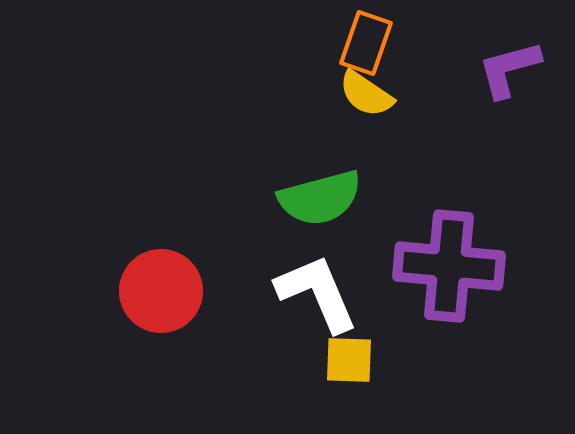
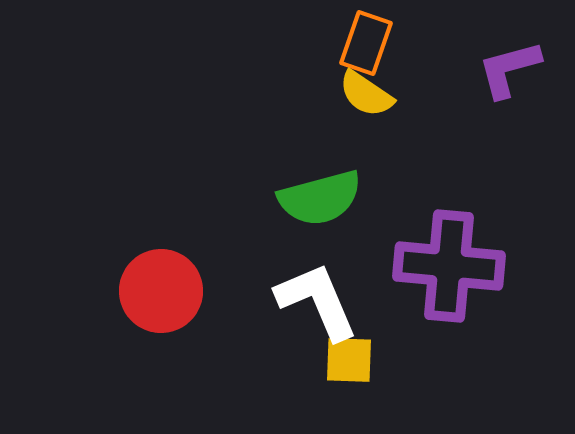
white L-shape: moved 8 px down
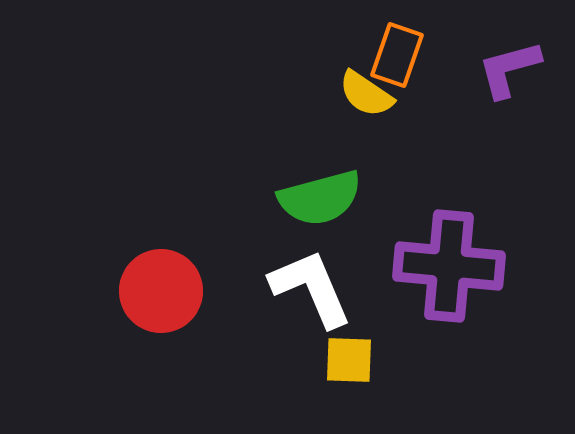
orange rectangle: moved 31 px right, 12 px down
white L-shape: moved 6 px left, 13 px up
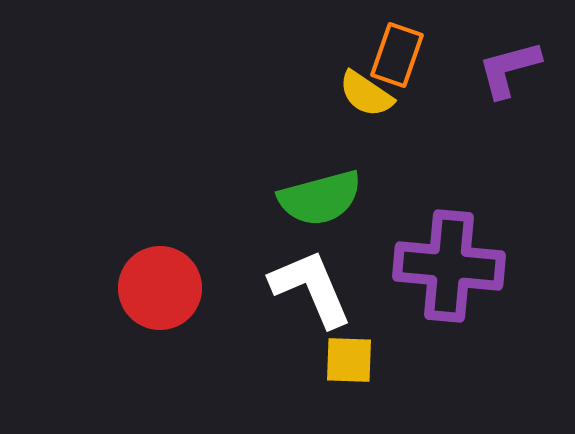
red circle: moved 1 px left, 3 px up
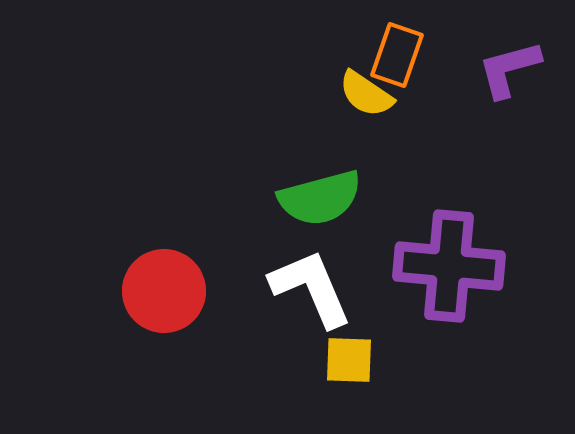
red circle: moved 4 px right, 3 px down
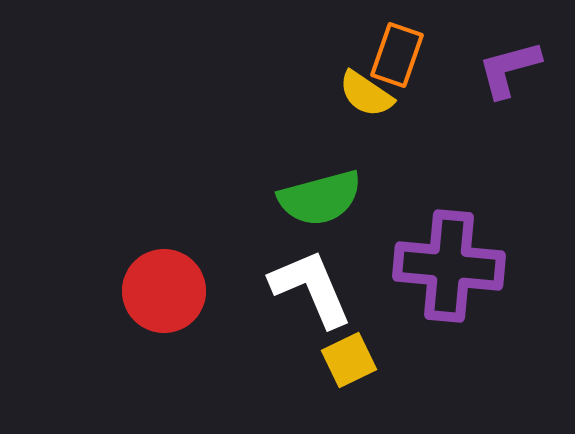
yellow square: rotated 28 degrees counterclockwise
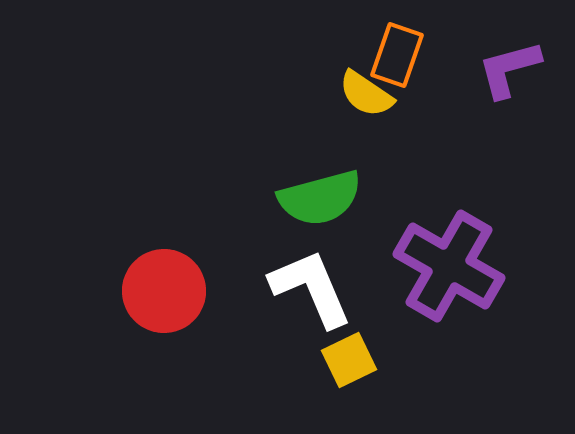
purple cross: rotated 25 degrees clockwise
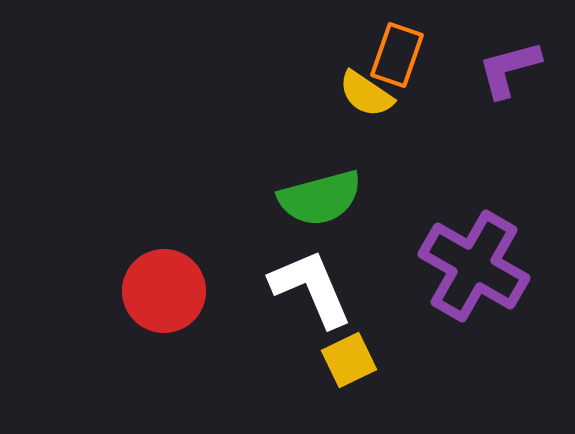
purple cross: moved 25 px right
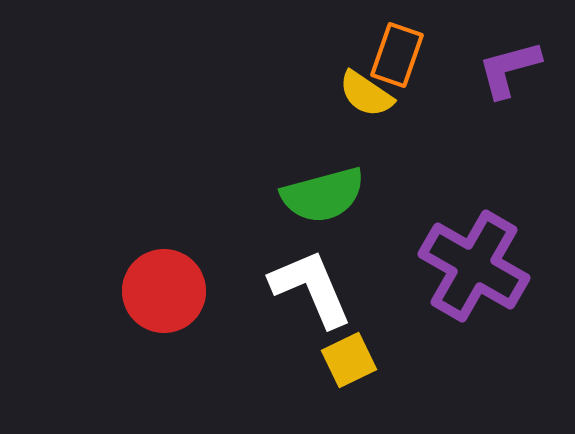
green semicircle: moved 3 px right, 3 px up
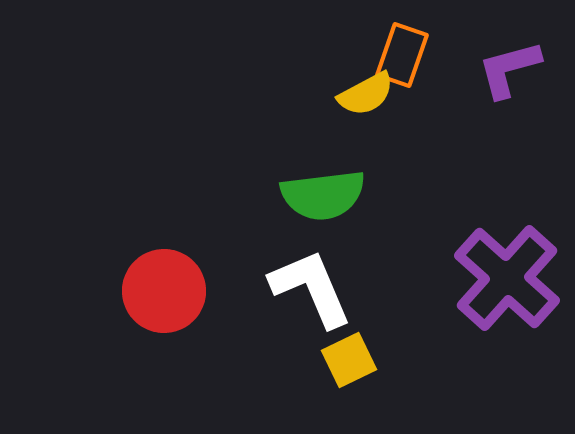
orange rectangle: moved 5 px right
yellow semicircle: rotated 62 degrees counterclockwise
green semicircle: rotated 8 degrees clockwise
purple cross: moved 33 px right, 12 px down; rotated 12 degrees clockwise
